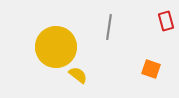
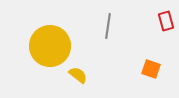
gray line: moved 1 px left, 1 px up
yellow circle: moved 6 px left, 1 px up
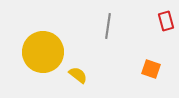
yellow circle: moved 7 px left, 6 px down
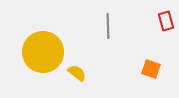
gray line: rotated 10 degrees counterclockwise
yellow semicircle: moved 1 px left, 2 px up
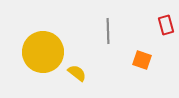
red rectangle: moved 4 px down
gray line: moved 5 px down
orange square: moved 9 px left, 9 px up
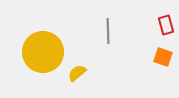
orange square: moved 21 px right, 3 px up
yellow semicircle: rotated 78 degrees counterclockwise
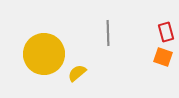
red rectangle: moved 7 px down
gray line: moved 2 px down
yellow circle: moved 1 px right, 2 px down
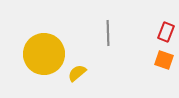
red rectangle: rotated 36 degrees clockwise
orange square: moved 1 px right, 3 px down
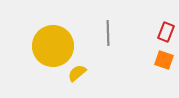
yellow circle: moved 9 px right, 8 px up
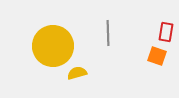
red rectangle: rotated 12 degrees counterclockwise
orange square: moved 7 px left, 4 px up
yellow semicircle: rotated 24 degrees clockwise
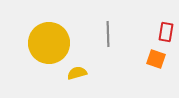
gray line: moved 1 px down
yellow circle: moved 4 px left, 3 px up
orange square: moved 1 px left, 3 px down
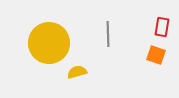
red rectangle: moved 4 px left, 5 px up
orange square: moved 4 px up
yellow semicircle: moved 1 px up
